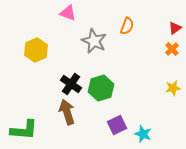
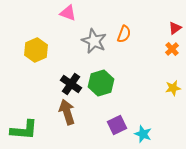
orange semicircle: moved 3 px left, 8 px down
green hexagon: moved 5 px up
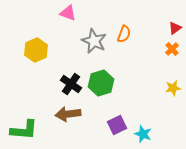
brown arrow: moved 1 px right, 2 px down; rotated 80 degrees counterclockwise
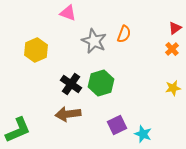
green L-shape: moved 6 px left; rotated 28 degrees counterclockwise
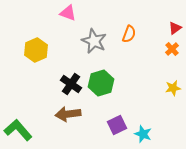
orange semicircle: moved 5 px right
green L-shape: rotated 108 degrees counterclockwise
